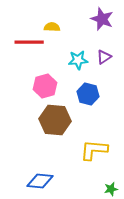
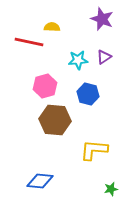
red line: rotated 12 degrees clockwise
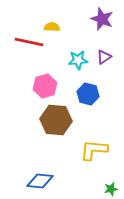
brown hexagon: moved 1 px right
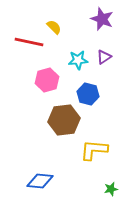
yellow semicircle: moved 2 px right; rotated 42 degrees clockwise
pink hexagon: moved 2 px right, 6 px up
brown hexagon: moved 8 px right; rotated 12 degrees counterclockwise
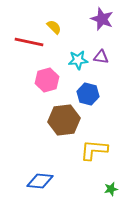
purple triangle: moved 3 px left; rotated 42 degrees clockwise
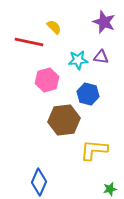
purple star: moved 2 px right, 3 px down
blue diamond: moved 1 px left, 1 px down; rotated 72 degrees counterclockwise
green star: moved 1 px left
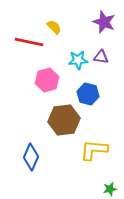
blue diamond: moved 8 px left, 25 px up
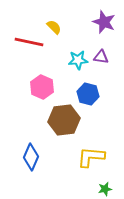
pink hexagon: moved 5 px left, 7 px down; rotated 20 degrees counterclockwise
yellow L-shape: moved 3 px left, 7 px down
green star: moved 5 px left
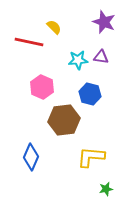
blue hexagon: moved 2 px right
green star: moved 1 px right
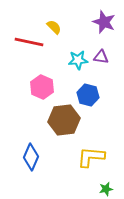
blue hexagon: moved 2 px left, 1 px down
